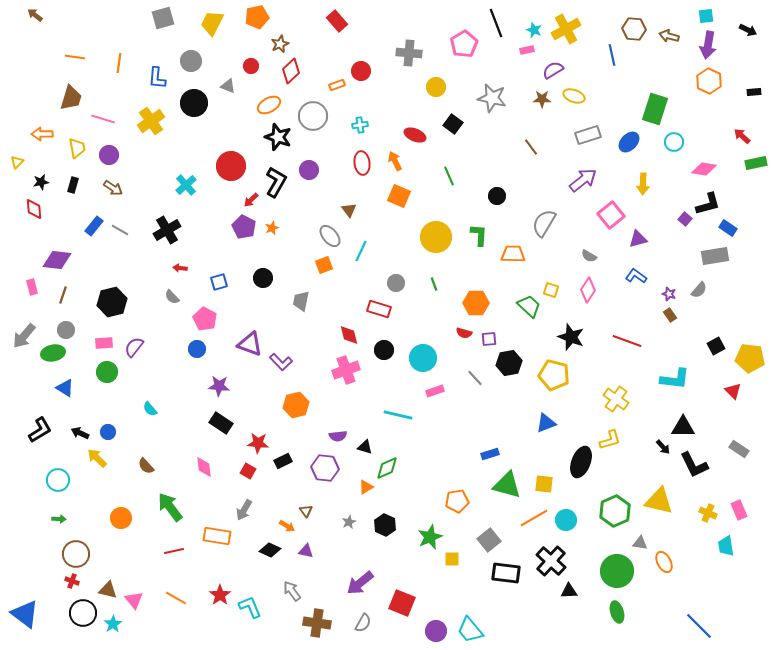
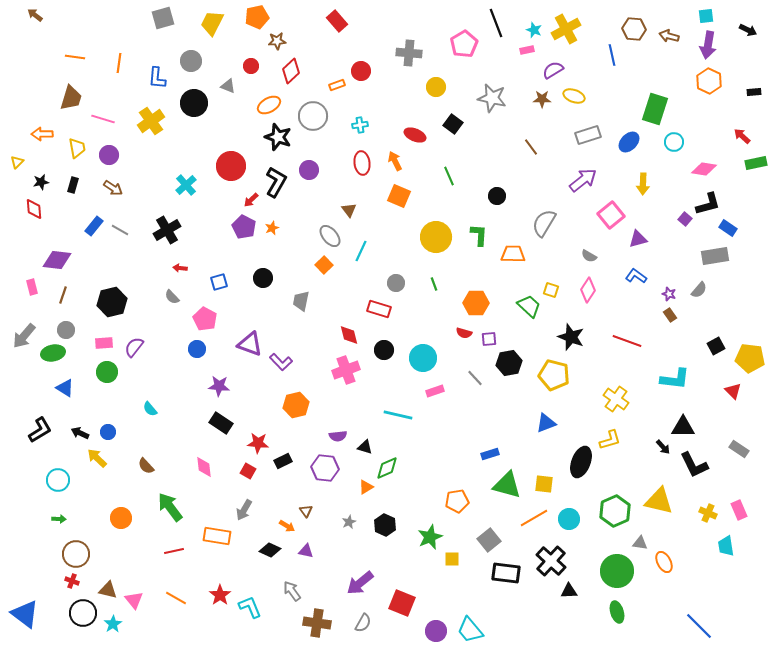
brown star at (280, 44): moved 3 px left, 3 px up; rotated 18 degrees clockwise
orange square at (324, 265): rotated 24 degrees counterclockwise
cyan circle at (566, 520): moved 3 px right, 1 px up
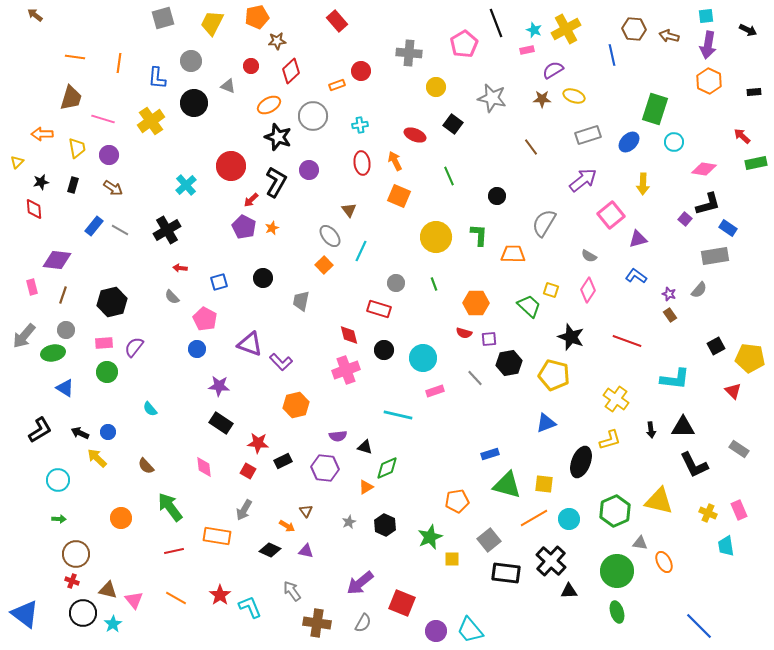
black arrow at (663, 447): moved 12 px left, 17 px up; rotated 35 degrees clockwise
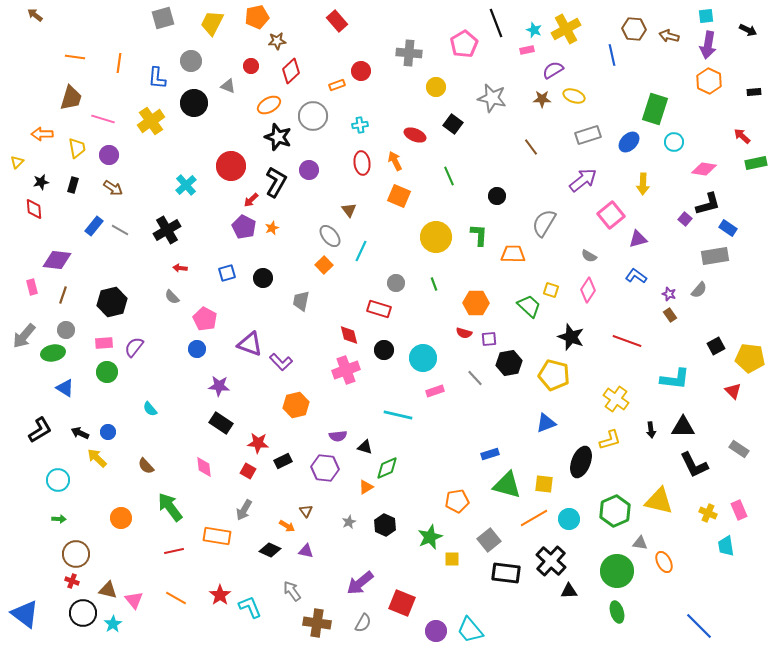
blue square at (219, 282): moved 8 px right, 9 px up
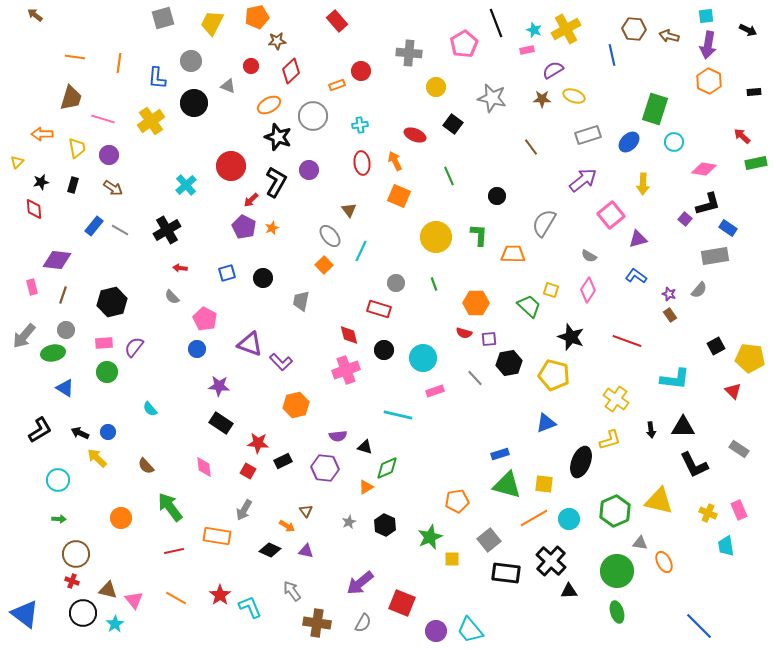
blue rectangle at (490, 454): moved 10 px right
cyan star at (113, 624): moved 2 px right
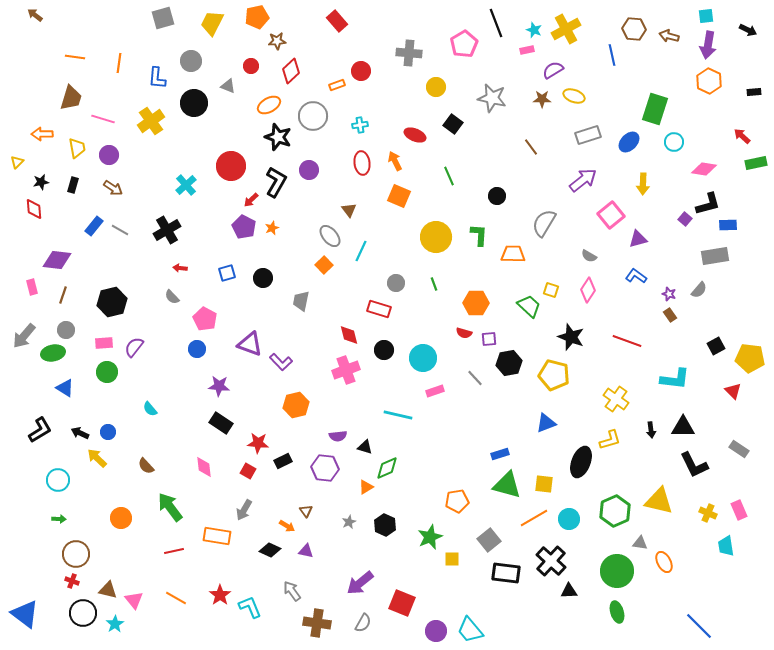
blue rectangle at (728, 228): moved 3 px up; rotated 36 degrees counterclockwise
